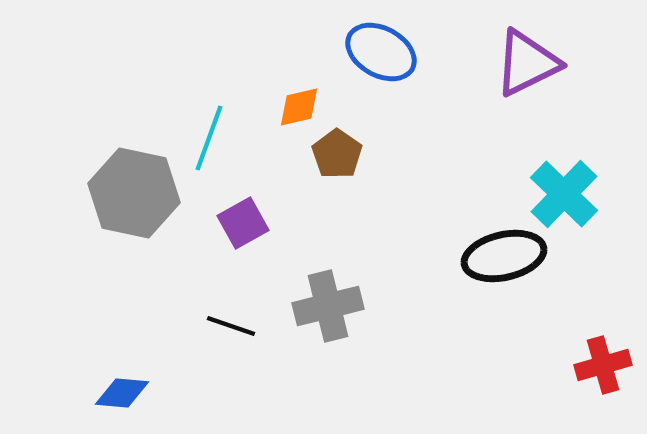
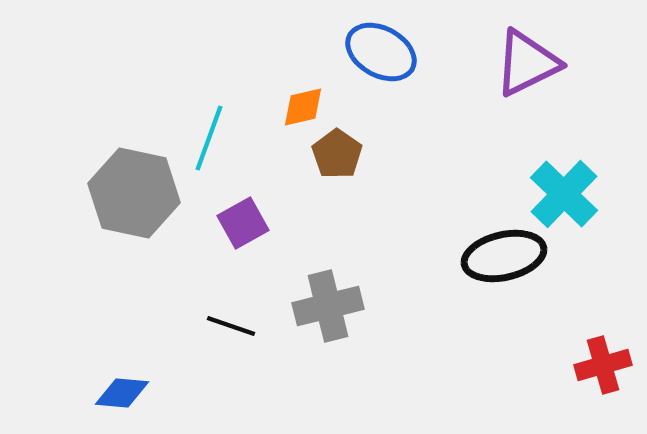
orange diamond: moved 4 px right
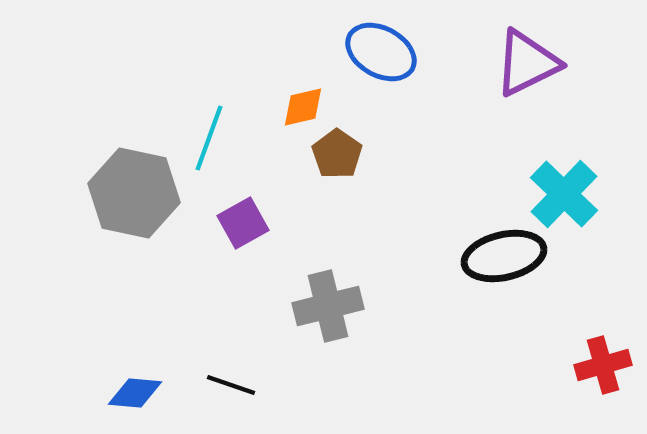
black line: moved 59 px down
blue diamond: moved 13 px right
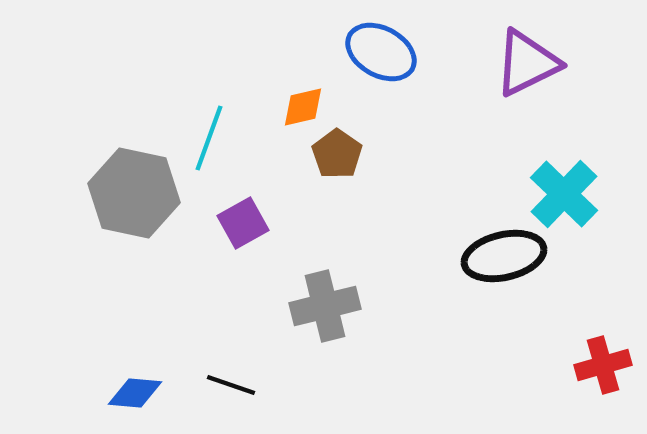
gray cross: moved 3 px left
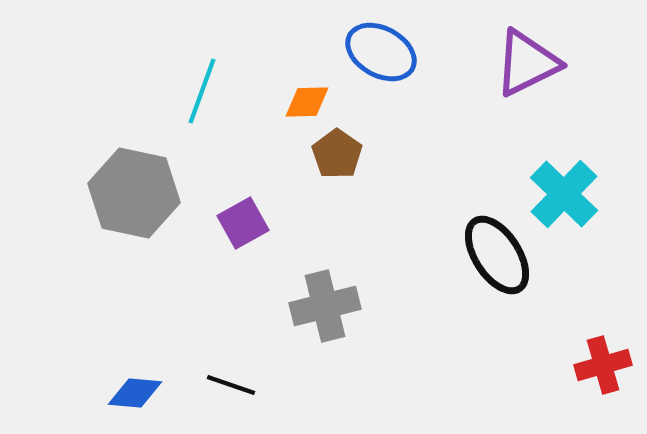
orange diamond: moved 4 px right, 5 px up; rotated 12 degrees clockwise
cyan line: moved 7 px left, 47 px up
black ellipse: moved 7 px left, 1 px up; rotated 70 degrees clockwise
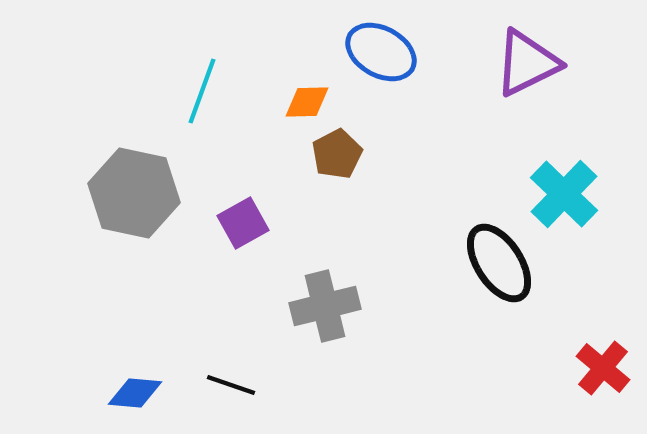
brown pentagon: rotated 9 degrees clockwise
black ellipse: moved 2 px right, 8 px down
red cross: moved 3 px down; rotated 34 degrees counterclockwise
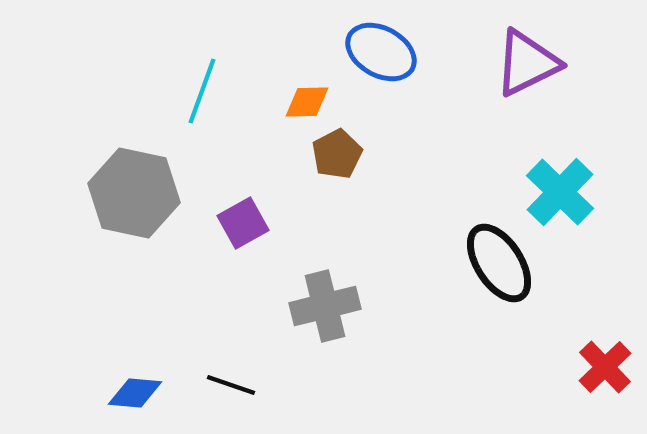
cyan cross: moved 4 px left, 2 px up
red cross: moved 2 px right, 1 px up; rotated 6 degrees clockwise
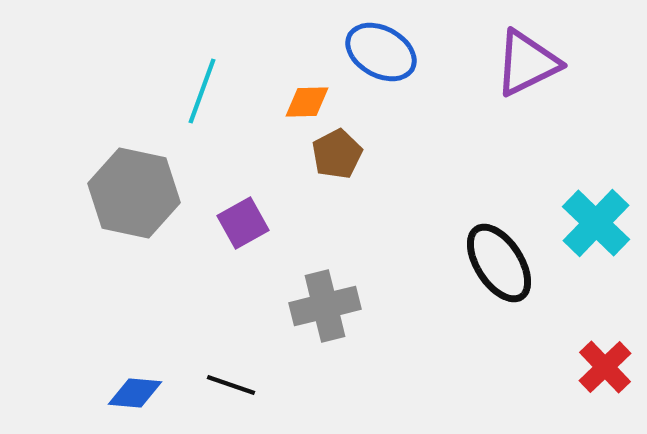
cyan cross: moved 36 px right, 31 px down
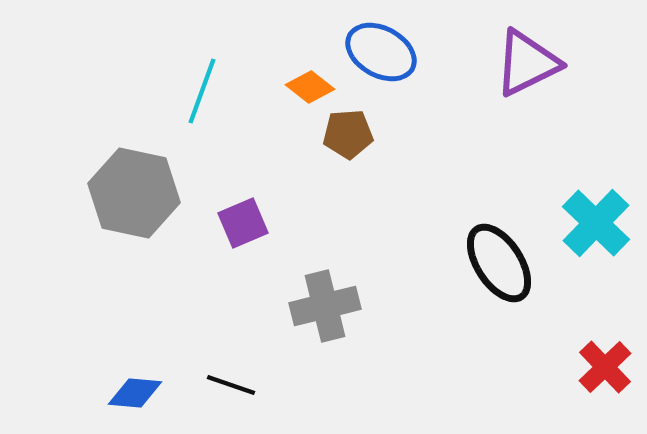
orange diamond: moved 3 px right, 15 px up; rotated 39 degrees clockwise
brown pentagon: moved 11 px right, 20 px up; rotated 24 degrees clockwise
purple square: rotated 6 degrees clockwise
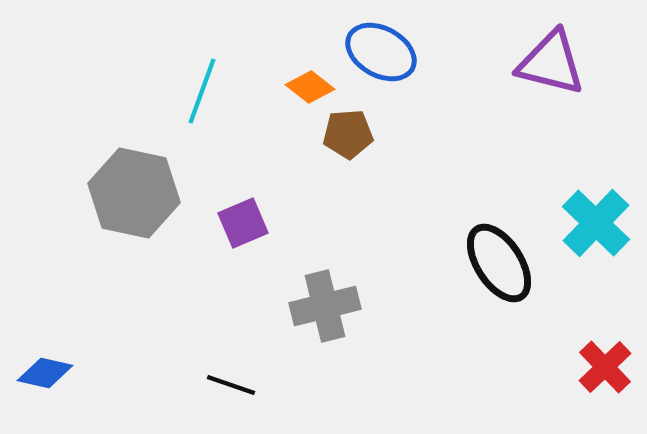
purple triangle: moved 24 px right; rotated 40 degrees clockwise
blue diamond: moved 90 px left, 20 px up; rotated 8 degrees clockwise
